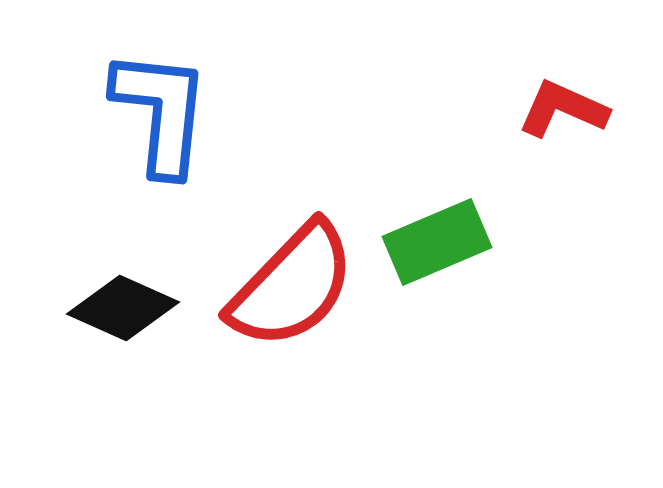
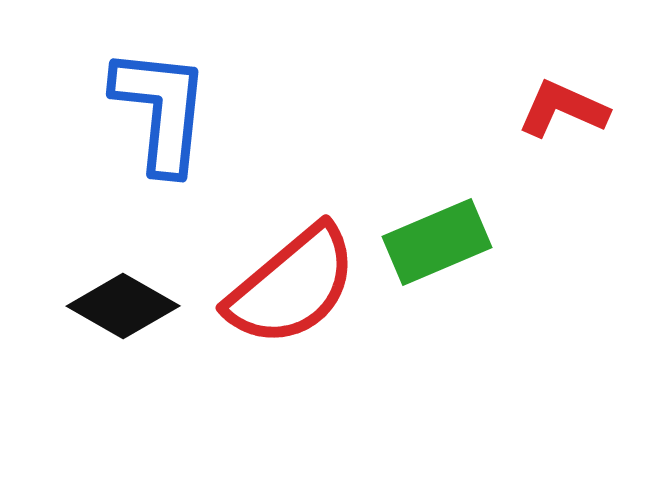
blue L-shape: moved 2 px up
red semicircle: rotated 6 degrees clockwise
black diamond: moved 2 px up; rotated 6 degrees clockwise
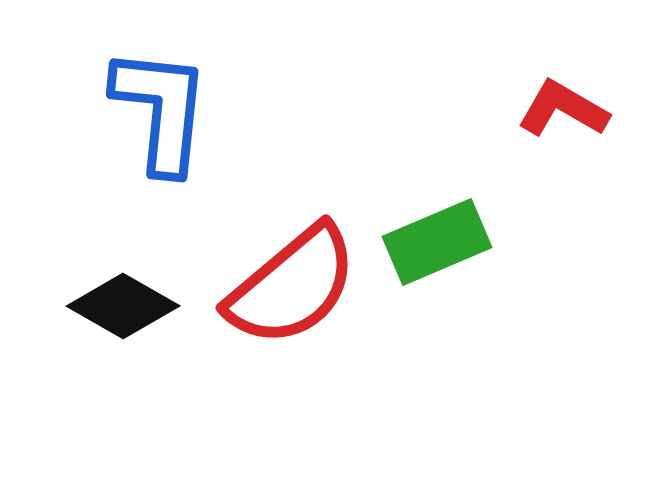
red L-shape: rotated 6 degrees clockwise
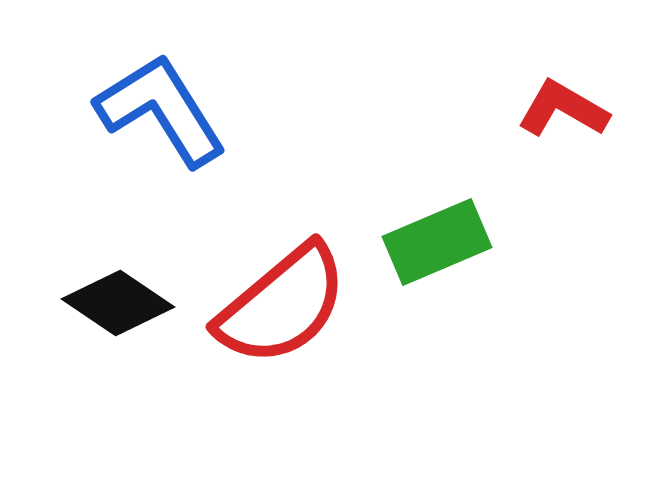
blue L-shape: rotated 38 degrees counterclockwise
red semicircle: moved 10 px left, 19 px down
black diamond: moved 5 px left, 3 px up; rotated 4 degrees clockwise
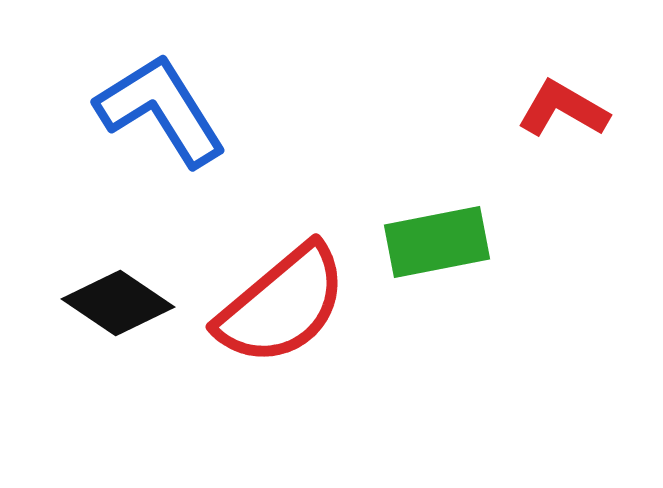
green rectangle: rotated 12 degrees clockwise
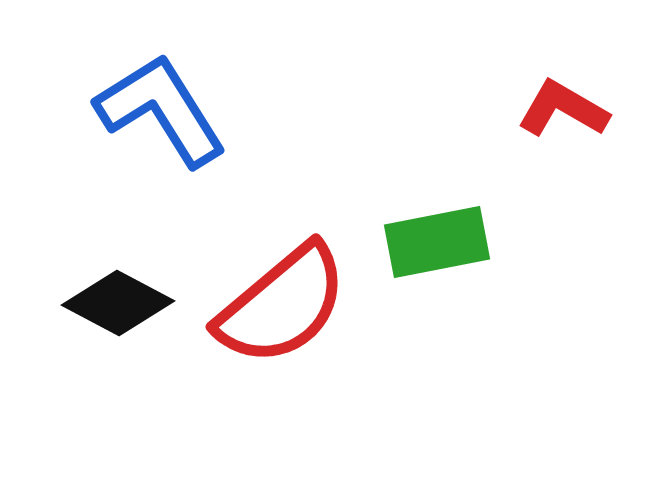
black diamond: rotated 6 degrees counterclockwise
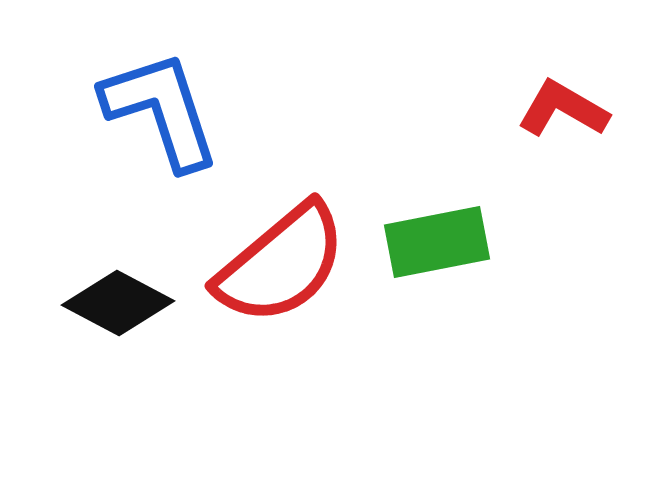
blue L-shape: rotated 14 degrees clockwise
red semicircle: moved 1 px left, 41 px up
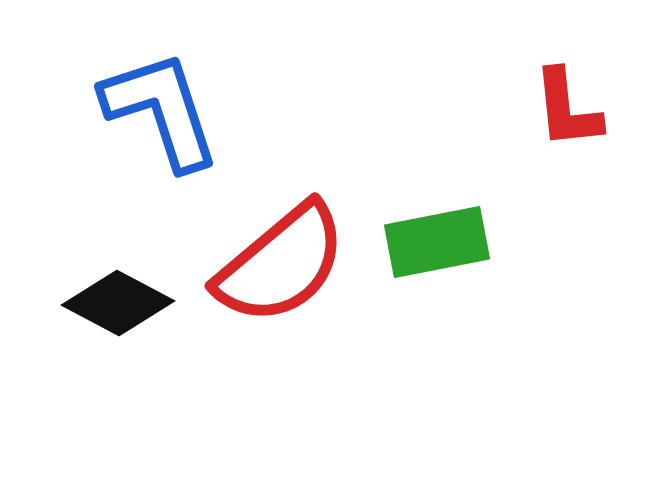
red L-shape: moved 4 px right; rotated 126 degrees counterclockwise
